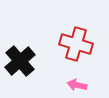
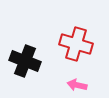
black cross: moved 5 px right; rotated 28 degrees counterclockwise
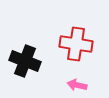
red cross: rotated 8 degrees counterclockwise
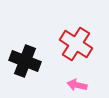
red cross: rotated 24 degrees clockwise
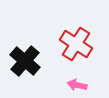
black cross: rotated 20 degrees clockwise
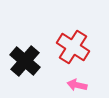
red cross: moved 3 px left, 3 px down
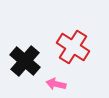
pink arrow: moved 21 px left, 1 px up
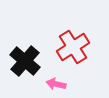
red cross: rotated 24 degrees clockwise
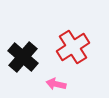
black cross: moved 2 px left, 4 px up
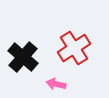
red cross: moved 1 px right, 1 px down
